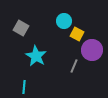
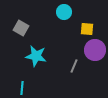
cyan circle: moved 9 px up
yellow square: moved 10 px right, 5 px up; rotated 24 degrees counterclockwise
purple circle: moved 3 px right
cyan star: rotated 20 degrees counterclockwise
cyan line: moved 2 px left, 1 px down
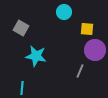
gray line: moved 6 px right, 5 px down
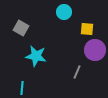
gray line: moved 3 px left, 1 px down
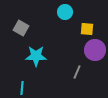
cyan circle: moved 1 px right
cyan star: rotated 10 degrees counterclockwise
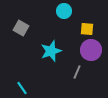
cyan circle: moved 1 px left, 1 px up
purple circle: moved 4 px left
cyan star: moved 15 px right, 5 px up; rotated 20 degrees counterclockwise
cyan line: rotated 40 degrees counterclockwise
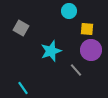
cyan circle: moved 5 px right
gray line: moved 1 px left, 2 px up; rotated 64 degrees counterclockwise
cyan line: moved 1 px right
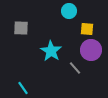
gray square: rotated 28 degrees counterclockwise
cyan star: rotated 20 degrees counterclockwise
gray line: moved 1 px left, 2 px up
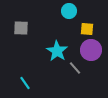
cyan star: moved 6 px right
cyan line: moved 2 px right, 5 px up
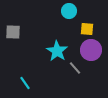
gray square: moved 8 px left, 4 px down
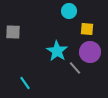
purple circle: moved 1 px left, 2 px down
